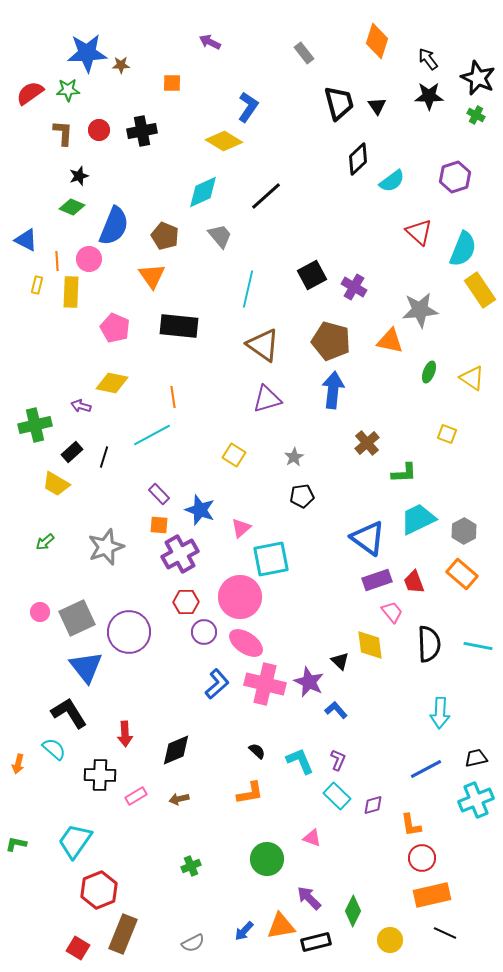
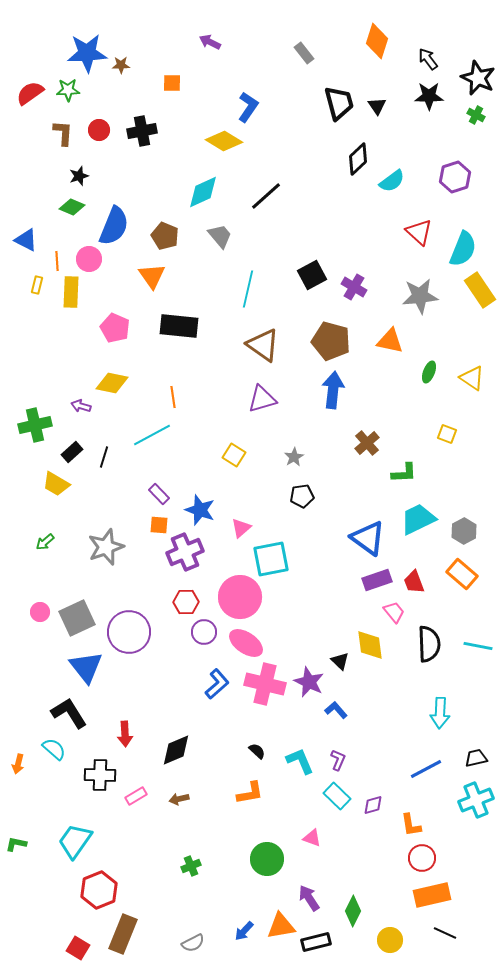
gray star at (420, 310): moved 14 px up
purple triangle at (267, 399): moved 5 px left
purple cross at (180, 554): moved 5 px right, 2 px up; rotated 6 degrees clockwise
pink trapezoid at (392, 612): moved 2 px right
purple arrow at (309, 898): rotated 12 degrees clockwise
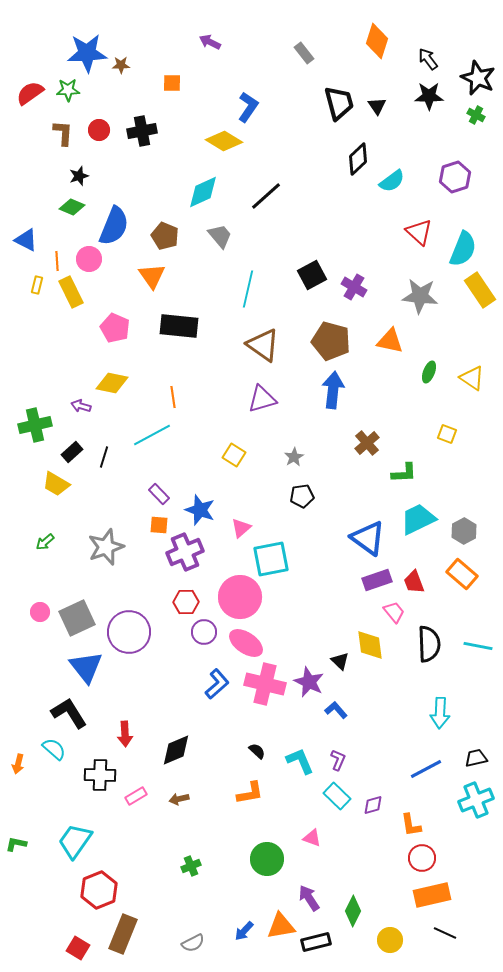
yellow rectangle at (71, 292): rotated 28 degrees counterclockwise
gray star at (420, 296): rotated 12 degrees clockwise
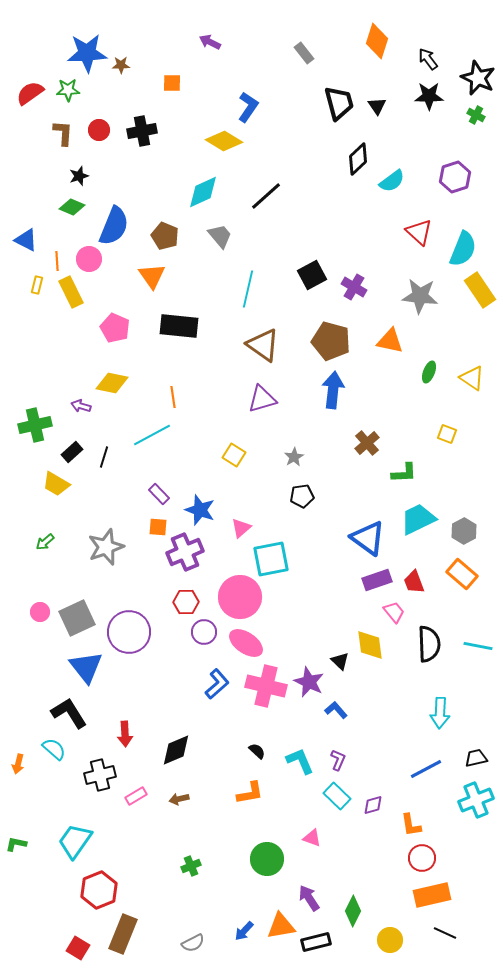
orange square at (159, 525): moved 1 px left, 2 px down
pink cross at (265, 684): moved 1 px right, 2 px down
black cross at (100, 775): rotated 16 degrees counterclockwise
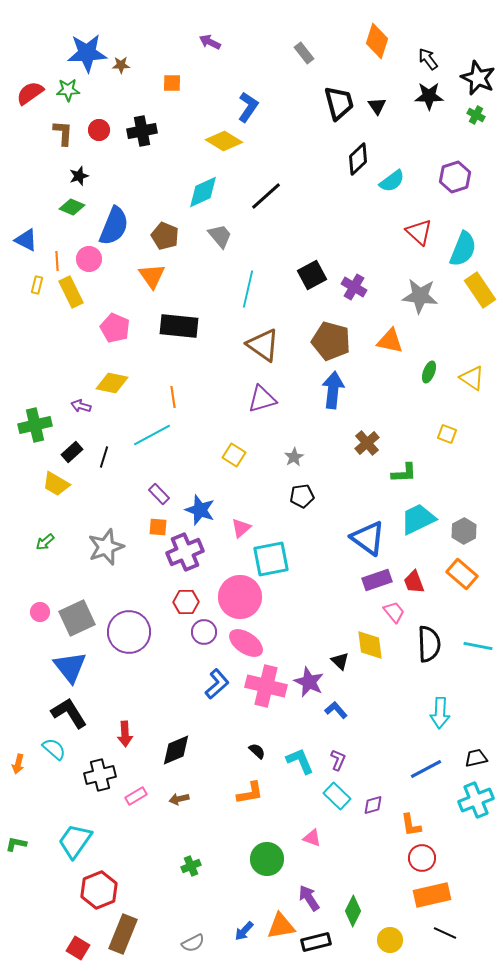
blue triangle at (86, 667): moved 16 px left
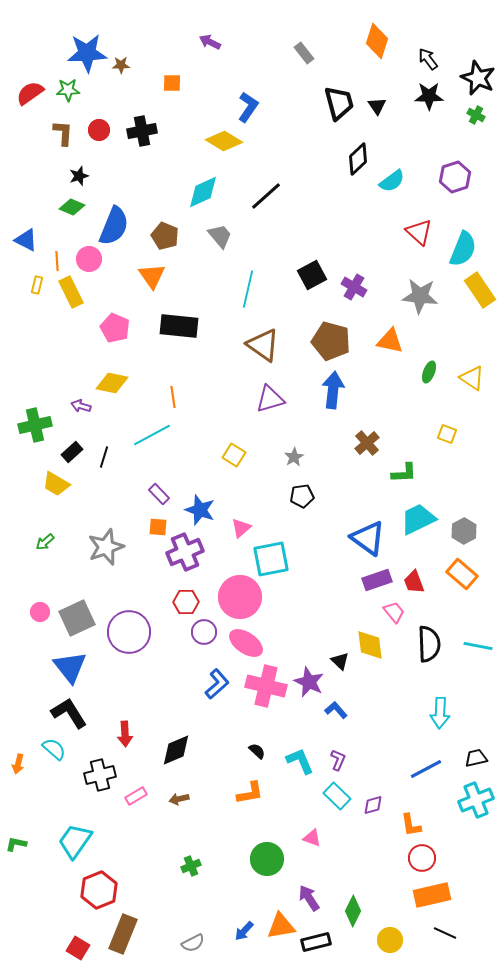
purple triangle at (262, 399): moved 8 px right
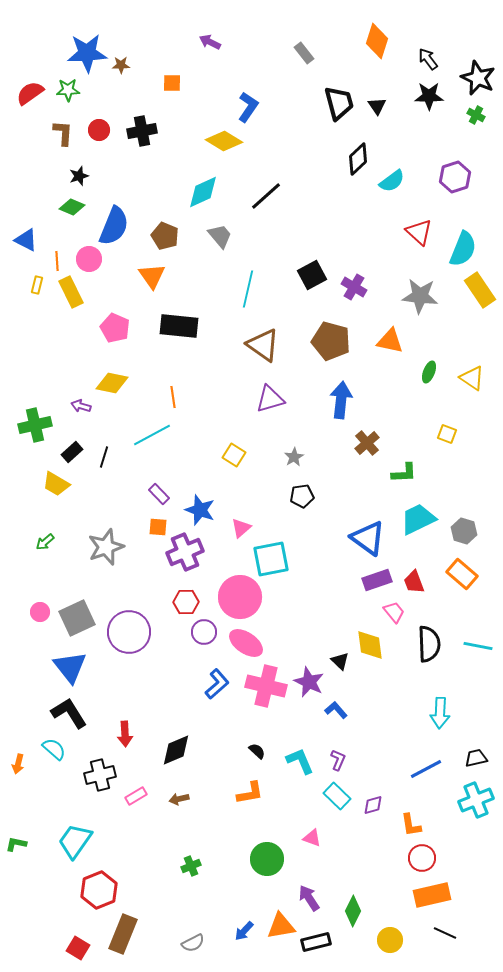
blue arrow at (333, 390): moved 8 px right, 10 px down
gray hexagon at (464, 531): rotated 15 degrees counterclockwise
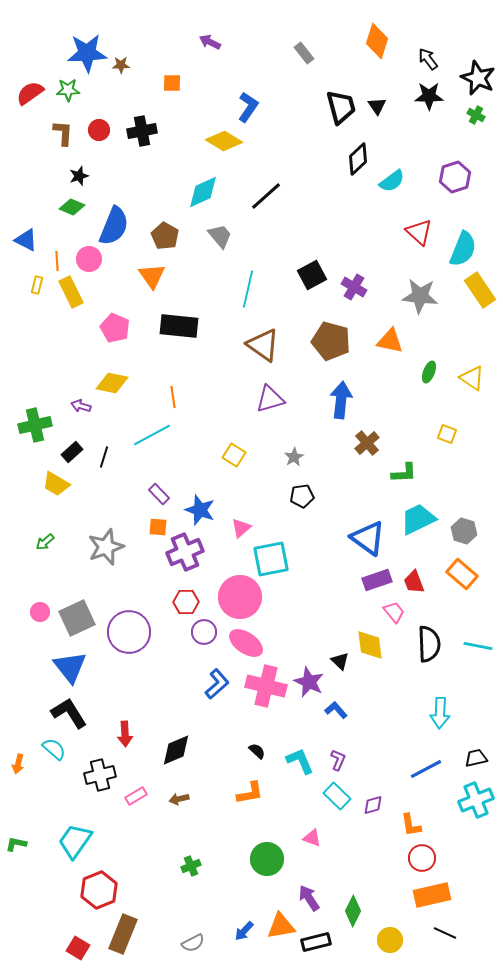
black trapezoid at (339, 103): moved 2 px right, 4 px down
brown pentagon at (165, 236): rotated 8 degrees clockwise
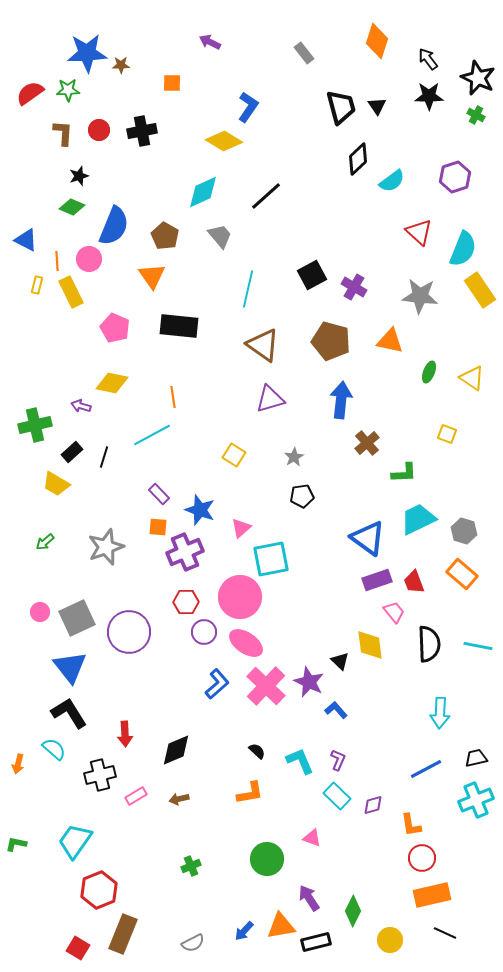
pink cross at (266, 686): rotated 30 degrees clockwise
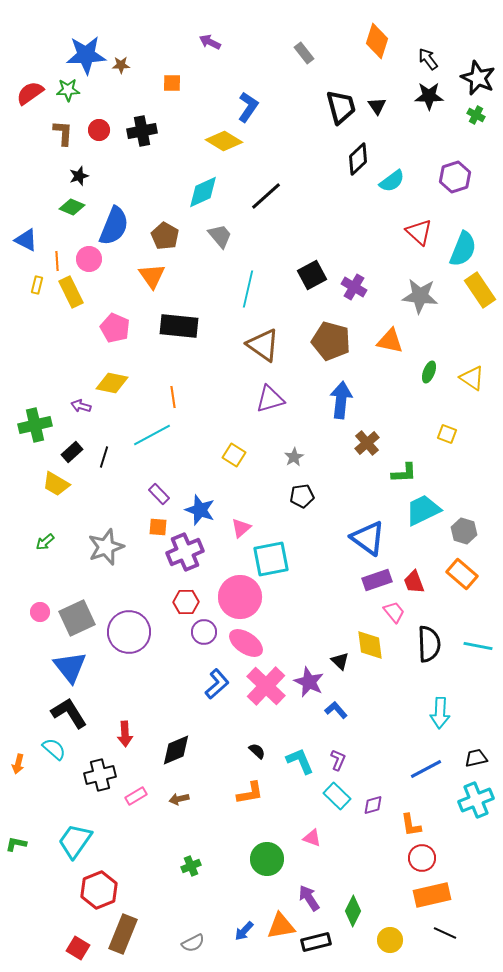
blue star at (87, 53): moved 1 px left, 2 px down
cyan trapezoid at (418, 519): moved 5 px right, 9 px up
